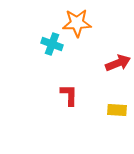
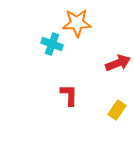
yellow rectangle: rotated 60 degrees counterclockwise
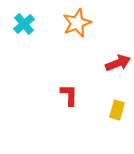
orange star: rotated 20 degrees counterclockwise
cyan cross: moved 28 px left, 20 px up; rotated 30 degrees clockwise
yellow rectangle: rotated 18 degrees counterclockwise
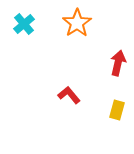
orange star: rotated 12 degrees counterclockwise
red arrow: rotated 55 degrees counterclockwise
red L-shape: rotated 40 degrees counterclockwise
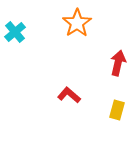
cyan cross: moved 9 px left, 8 px down
red L-shape: rotated 10 degrees counterclockwise
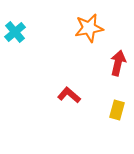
orange star: moved 12 px right, 5 px down; rotated 24 degrees clockwise
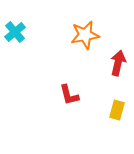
orange star: moved 4 px left, 7 px down
red L-shape: rotated 145 degrees counterclockwise
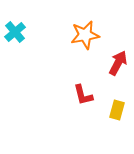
red arrow: rotated 15 degrees clockwise
red L-shape: moved 14 px right
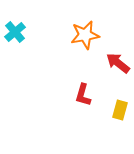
red arrow: rotated 80 degrees counterclockwise
red L-shape: rotated 30 degrees clockwise
yellow rectangle: moved 3 px right
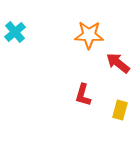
orange star: moved 4 px right; rotated 12 degrees clockwise
